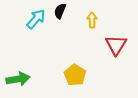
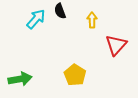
black semicircle: rotated 42 degrees counterclockwise
red triangle: rotated 10 degrees clockwise
green arrow: moved 2 px right
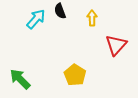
yellow arrow: moved 2 px up
green arrow: rotated 125 degrees counterclockwise
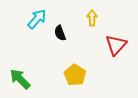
black semicircle: moved 22 px down
cyan arrow: moved 1 px right
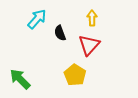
red triangle: moved 27 px left
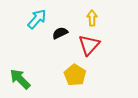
black semicircle: rotated 84 degrees clockwise
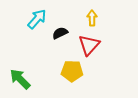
yellow pentagon: moved 3 px left, 4 px up; rotated 30 degrees counterclockwise
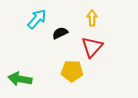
red triangle: moved 3 px right, 2 px down
green arrow: rotated 35 degrees counterclockwise
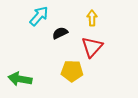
cyan arrow: moved 2 px right, 3 px up
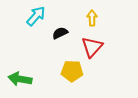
cyan arrow: moved 3 px left
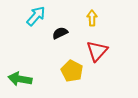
red triangle: moved 5 px right, 4 px down
yellow pentagon: rotated 25 degrees clockwise
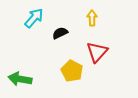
cyan arrow: moved 2 px left, 2 px down
red triangle: moved 1 px down
